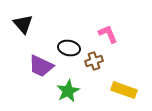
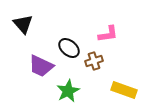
pink L-shape: rotated 105 degrees clockwise
black ellipse: rotated 30 degrees clockwise
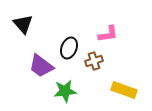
black ellipse: rotated 70 degrees clockwise
purple trapezoid: rotated 12 degrees clockwise
green star: moved 3 px left; rotated 20 degrees clockwise
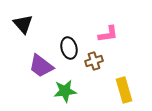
black ellipse: rotated 35 degrees counterclockwise
yellow rectangle: rotated 55 degrees clockwise
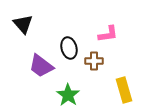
brown cross: rotated 18 degrees clockwise
green star: moved 3 px right, 4 px down; rotated 30 degrees counterclockwise
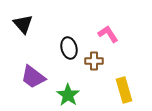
pink L-shape: rotated 115 degrees counterclockwise
purple trapezoid: moved 8 px left, 11 px down
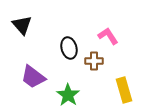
black triangle: moved 1 px left, 1 px down
pink L-shape: moved 2 px down
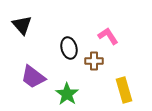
green star: moved 1 px left, 1 px up
